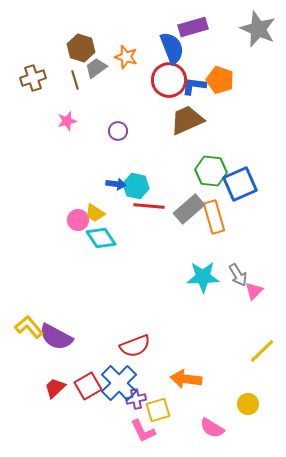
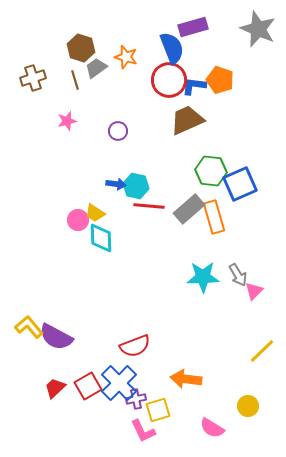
cyan diamond: rotated 32 degrees clockwise
yellow circle: moved 2 px down
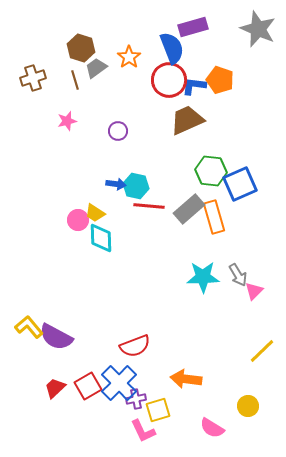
orange star: moved 3 px right; rotated 20 degrees clockwise
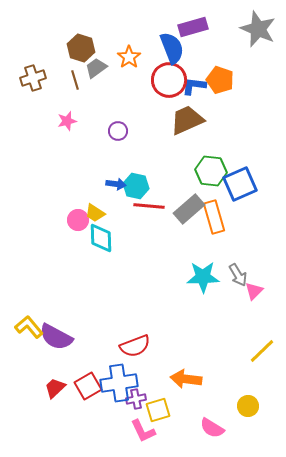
blue cross: rotated 36 degrees clockwise
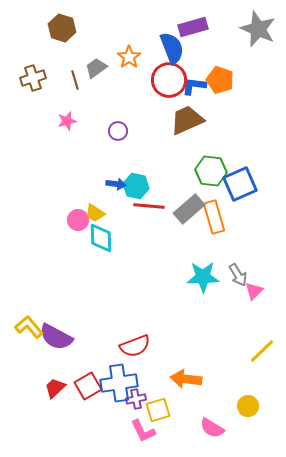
brown hexagon: moved 19 px left, 20 px up
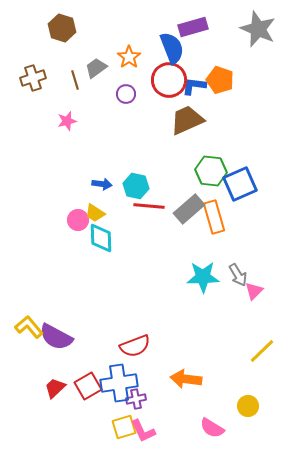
purple circle: moved 8 px right, 37 px up
blue arrow: moved 14 px left
yellow square: moved 34 px left, 17 px down
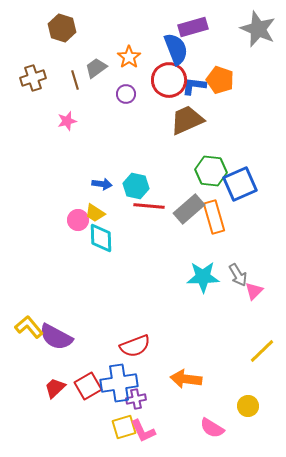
blue semicircle: moved 4 px right, 1 px down
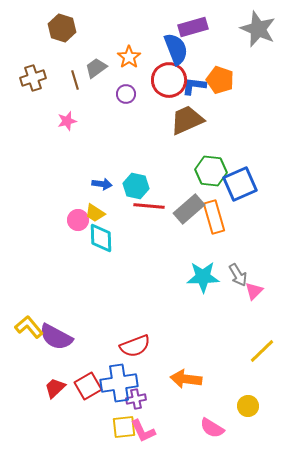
yellow square: rotated 10 degrees clockwise
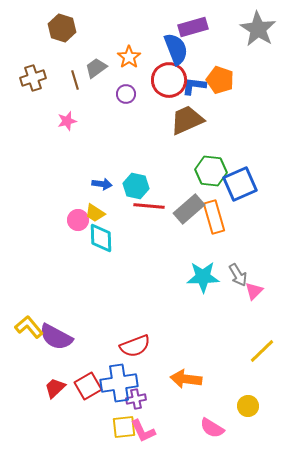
gray star: rotated 9 degrees clockwise
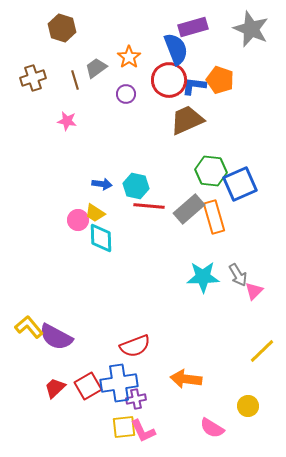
gray star: moved 7 px left; rotated 9 degrees counterclockwise
pink star: rotated 24 degrees clockwise
